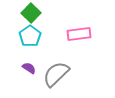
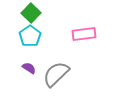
pink rectangle: moved 5 px right
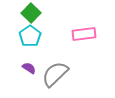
gray semicircle: moved 1 px left
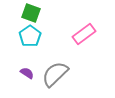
green square: rotated 24 degrees counterclockwise
pink rectangle: rotated 30 degrees counterclockwise
purple semicircle: moved 2 px left, 5 px down
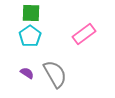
green square: rotated 18 degrees counterclockwise
gray semicircle: rotated 104 degrees clockwise
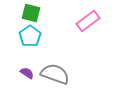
green square: rotated 12 degrees clockwise
pink rectangle: moved 4 px right, 13 px up
gray semicircle: rotated 40 degrees counterclockwise
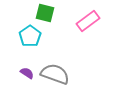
green square: moved 14 px right
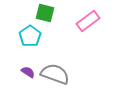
purple semicircle: moved 1 px right, 1 px up
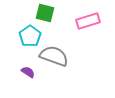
pink rectangle: rotated 20 degrees clockwise
gray semicircle: moved 1 px left, 18 px up
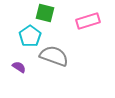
purple semicircle: moved 9 px left, 5 px up
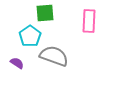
green square: rotated 18 degrees counterclockwise
pink rectangle: moved 1 px right; rotated 70 degrees counterclockwise
purple semicircle: moved 2 px left, 4 px up
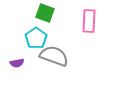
green square: rotated 24 degrees clockwise
cyan pentagon: moved 6 px right, 2 px down
purple semicircle: rotated 136 degrees clockwise
